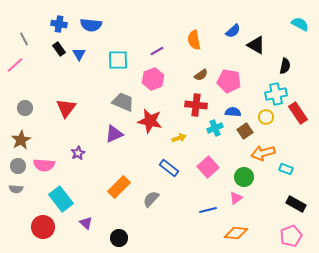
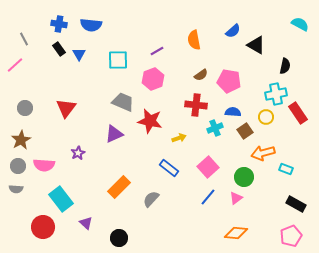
blue line at (208, 210): moved 13 px up; rotated 36 degrees counterclockwise
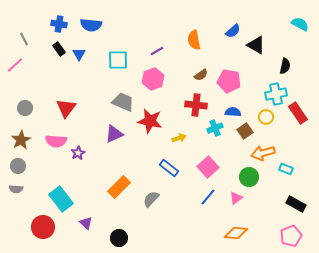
pink semicircle at (44, 165): moved 12 px right, 24 px up
green circle at (244, 177): moved 5 px right
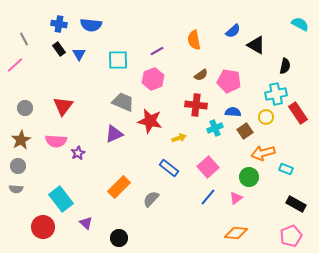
red triangle at (66, 108): moved 3 px left, 2 px up
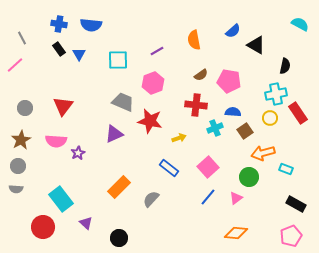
gray line at (24, 39): moved 2 px left, 1 px up
pink hexagon at (153, 79): moved 4 px down
yellow circle at (266, 117): moved 4 px right, 1 px down
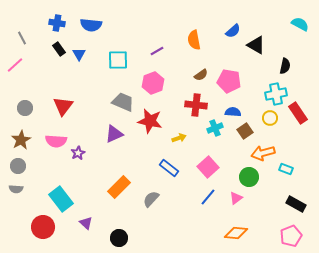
blue cross at (59, 24): moved 2 px left, 1 px up
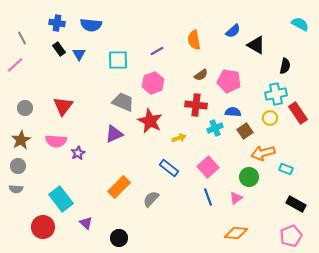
red star at (150, 121): rotated 15 degrees clockwise
blue line at (208, 197): rotated 60 degrees counterclockwise
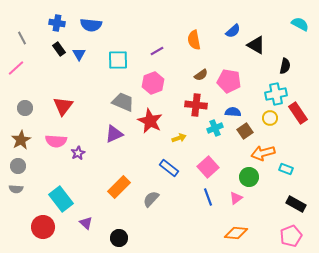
pink line at (15, 65): moved 1 px right, 3 px down
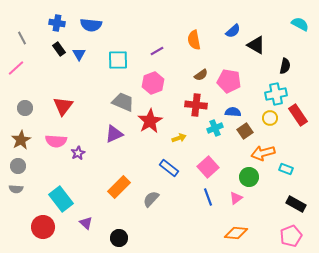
red rectangle at (298, 113): moved 2 px down
red star at (150, 121): rotated 15 degrees clockwise
